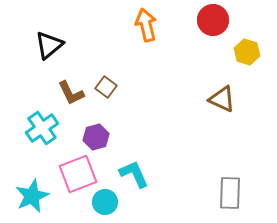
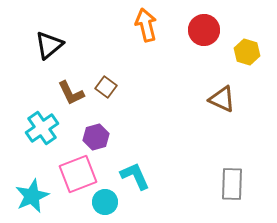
red circle: moved 9 px left, 10 px down
cyan L-shape: moved 1 px right, 2 px down
gray rectangle: moved 2 px right, 9 px up
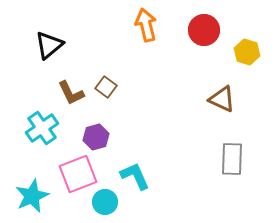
gray rectangle: moved 25 px up
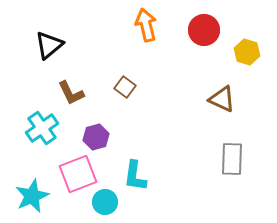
brown square: moved 19 px right
cyan L-shape: rotated 148 degrees counterclockwise
